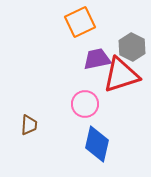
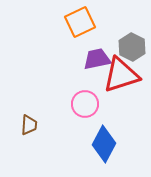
blue diamond: moved 7 px right; rotated 15 degrees clockwise
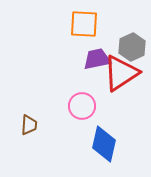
orange square: moved 4 px right, 2 px down; rotated 28 degrees clockwise
gray hexagon: rotated 8 degrees clockwise
red triangle: moved 2 px up; rotated 15 degrees counterclockwise
pink circle: moved 3 px left, 2 px down
blue diamond: rotated 15 degrees counterclockwise
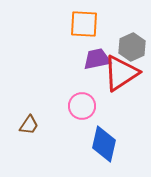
brown trapezoid: rotated 30 degrees clockwise
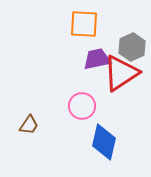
blue diamond: moved 2 px up
